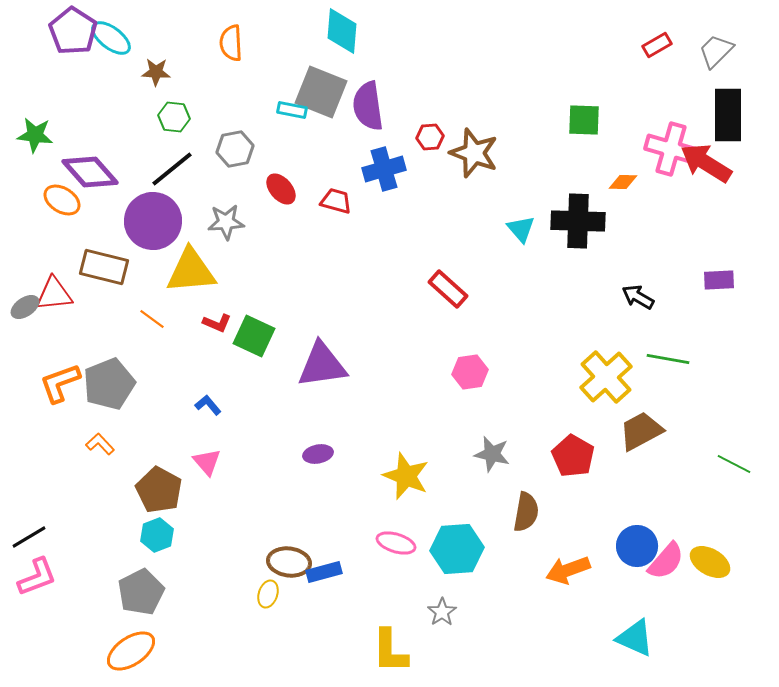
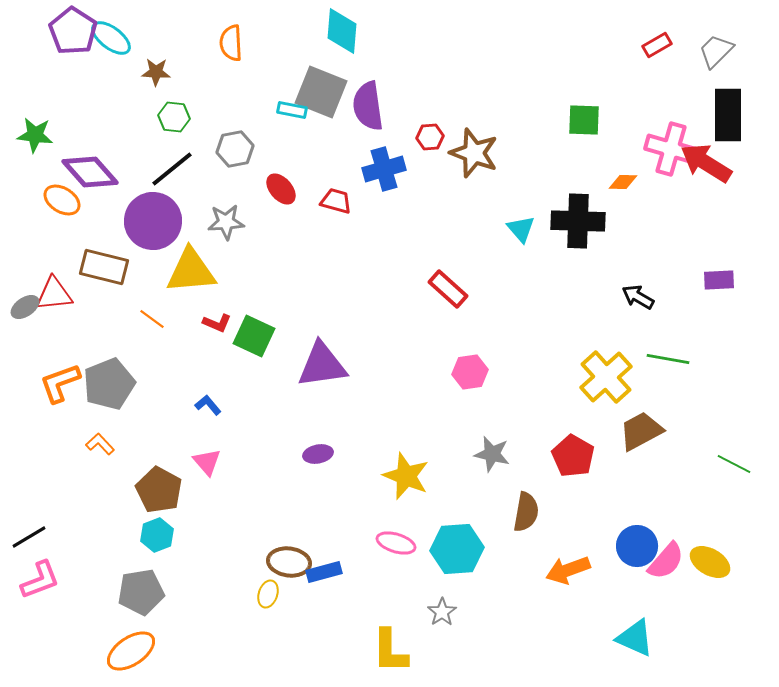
pink L-shape at (37, 577): moved 3 px right, 3 px down
gray pentagon at (141, 592): rotated 18 degrees clockwise
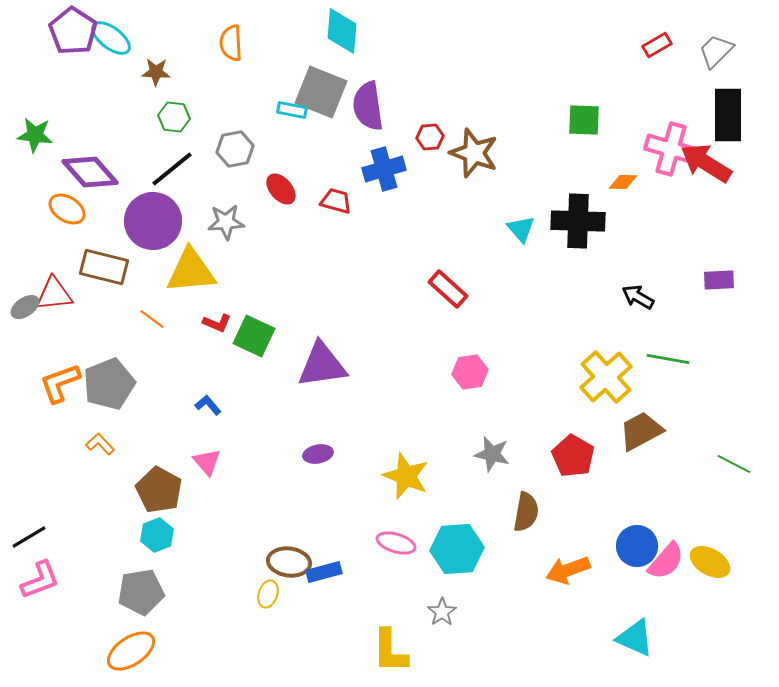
orange ellipse at (62, 200): moved 5 px right, 9 px down
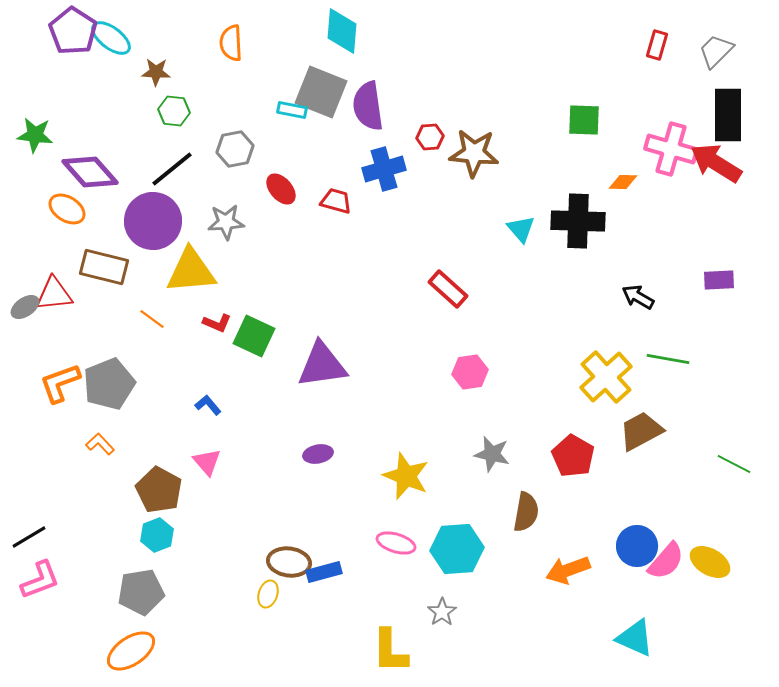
red rectangle at (657, 45): rotated 44 degrees counterclockwise
green hexagon at (174, 117): moved 6 px up
brown star at (474, 153): rotated 15 degrees counterclockwise
red arrow at (706, 163): moved 10 px right
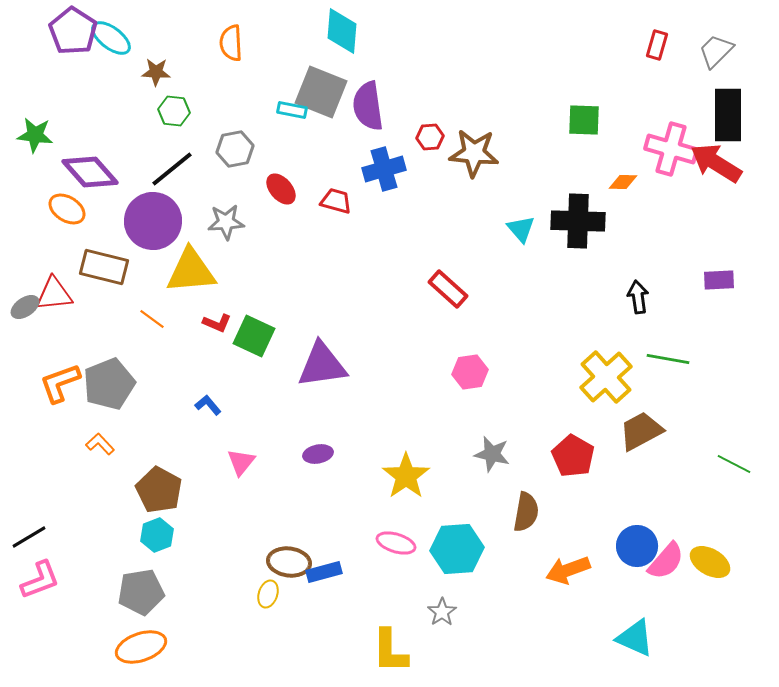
black arrow at (638, 297): rotated 52 degrees clockwise
pink triangle at (207, 462): moved 34 px right; rotated 20 degrees clockwise
yellow star at (406, 476): rotated 15 degrees clockwise
orange ellipse at (131, 651): moved 10 px right, 4 px up; rotated 15 degrees clockwise
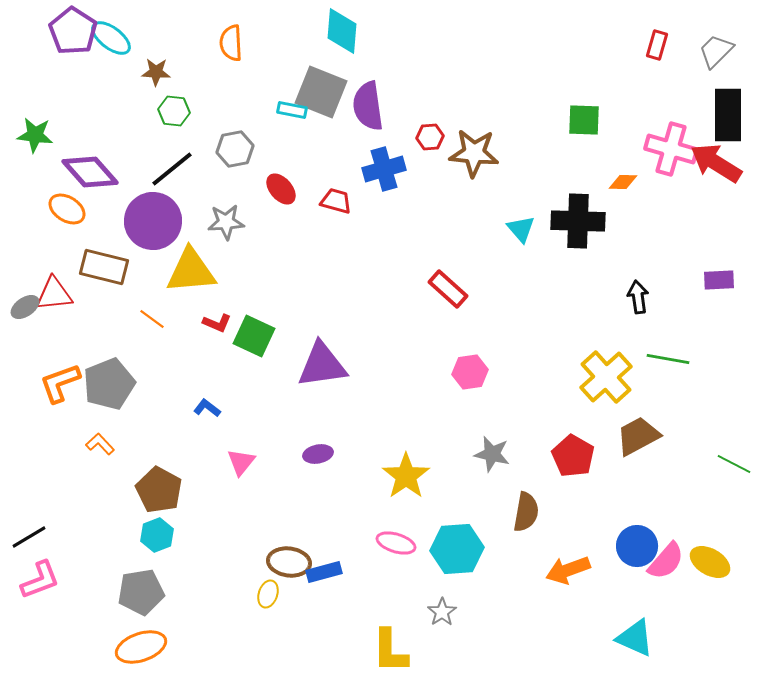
blue L-shape at (208, 405): moved 1 px left, 3 px down; rotated 12 degrees counterclockwise
brown trapezoid at (641, 431): moved 3 px left, 5 px down
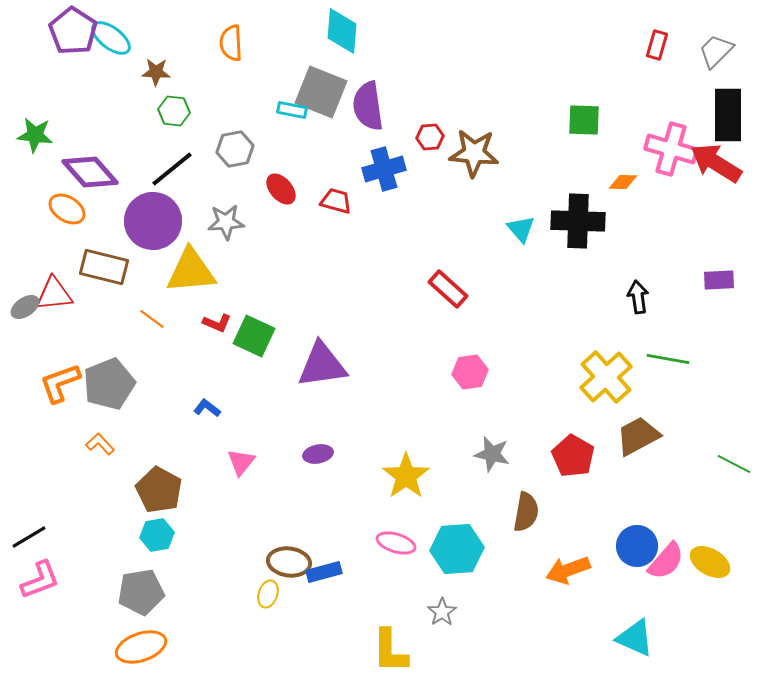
cyan hexagon at (157, 535): rotated 12 degrees clockwise
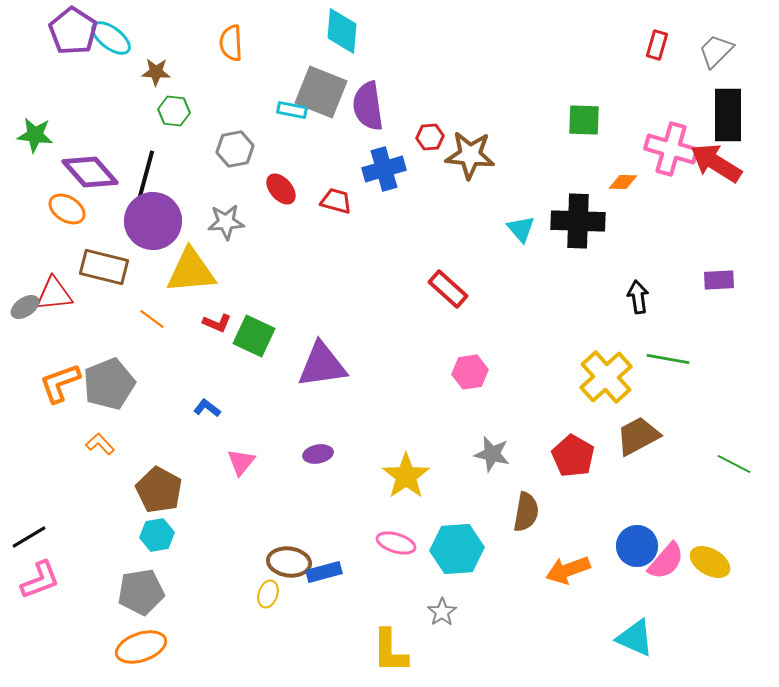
brown star at (474, 153): moved 4 px left, 2 px down
black line at (172, 169): moved 26 px left, 5 px down; rotated 36 degrees counterclockwise
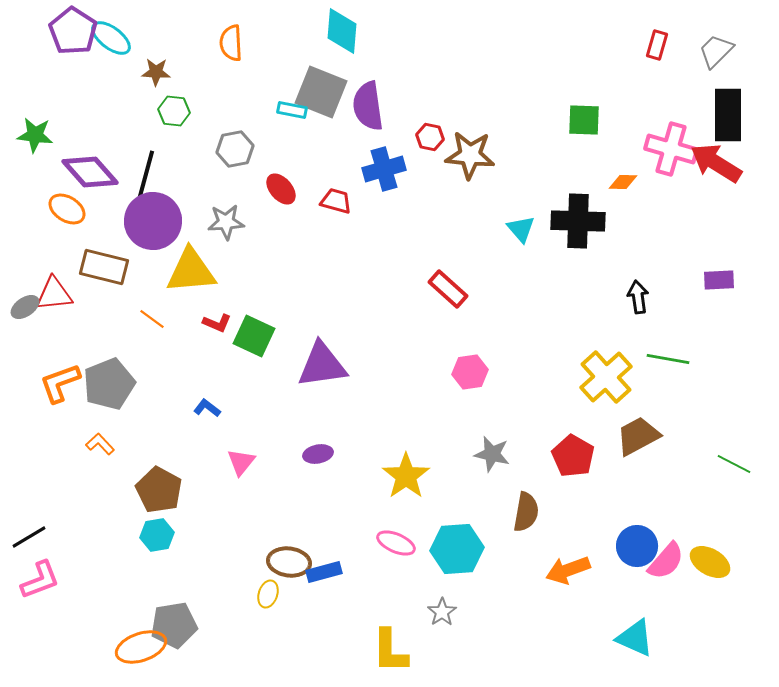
red hexagon at (430, 137): rotated 16 degrees clockwise
pink ellipse at (396, 543): rotated 6 degrees clockwise
gray pentagon at (141, 592): moved 33 px right, 33 px down
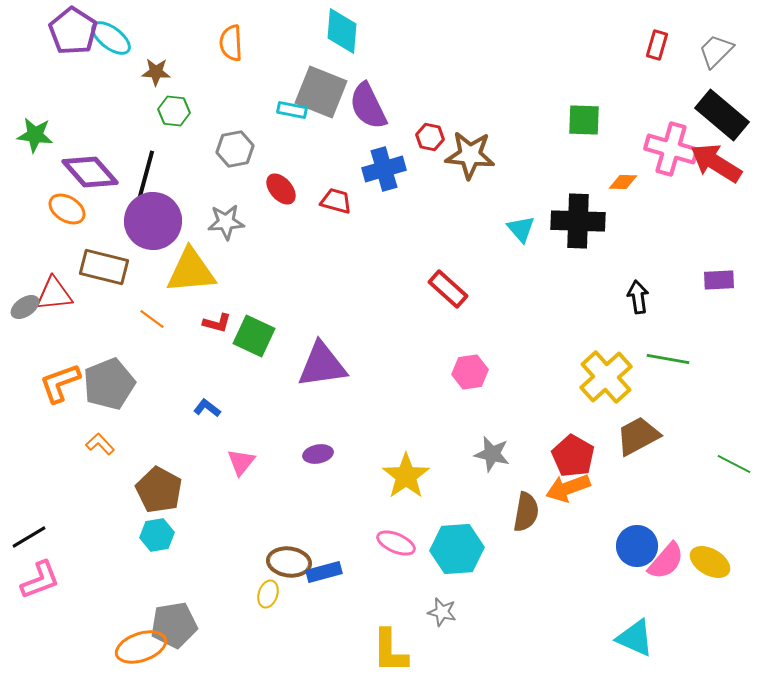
purple semicircle at (368, 106): rotated 18 degrees counterclockwise
black rectangle at (728, 115): moved 6 px left; rotated 50 degrees counterclockwise
red L-shape at (217, 323): rotated 8 degrees counterclockwise
orange arrow at (568, 570): moved 82 px up
gray star at (442, 612): rotated 24 degrees counterclockwise
